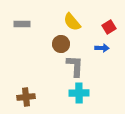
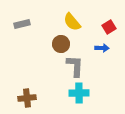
gray rectangle: rotated 14 degrees counterclockwise
brown cross: moved 1 px right, 1 px down
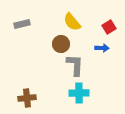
gray L-shape: moved 1 px up
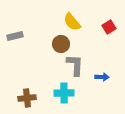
gray rectangle: moved 7 px left, 12 px down
blue arrow: moved 29 px down
cyan cross: moved 15 px left
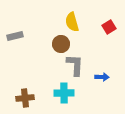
yellow semicircle: rotated 24 degrees clockwise
brown cross: moved 2 px left
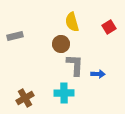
blue arrow: moved 4 px left, 3 px up
brown cross: rotated 24 degrees counterclockwise
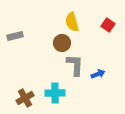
red square: moved 1 px left, 2 px up; rotated 24 degrees counterclockwise
brown circle: moved 1 px right, 1 px up
blue arrow: rotated 24 degrees counterclockwise
cyan cross: moved 9 px left
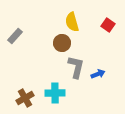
gray rectangle: rotated 35 degrees counterclockwise
gray L-shape: moved 1 px right, 2 px down; rotated 10 degrees clockwise
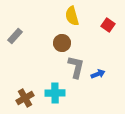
yellow semicircle: moved 6 px up
